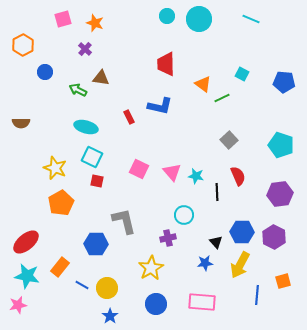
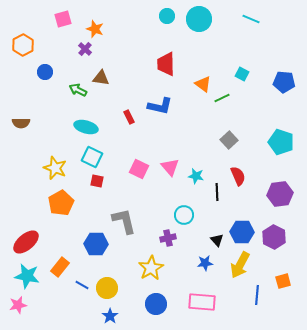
orange star at (95, 23): moved 6 px down
cyan pentagon at (281, 145): moved 3 px up
pink triangle at (172, 172): moved 2 px left, 5 px up
black triangle at (216, 242): moved 1 px right, 2 px up
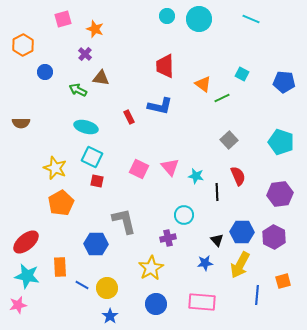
purple cross at (85, 49): moved 5 px down
red trapezoid at (166, 64): moved 1 px left, 2 px down
orange rectangle at (60, 267): rotated 42 degrees counterclockwise
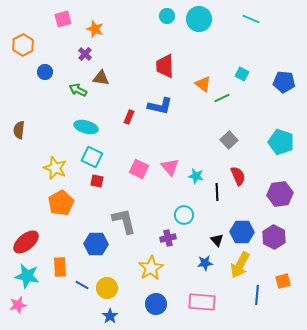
red rectangle at (129, 117): rotated 48 degrees clockwise
brown semicircle at (21, 123): moved 2 px left, 7 px down; rotated 96 degrees clockwise
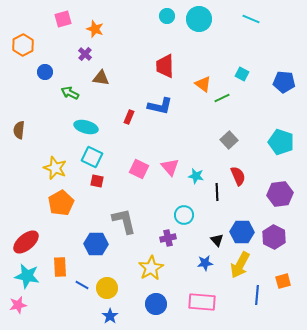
green arrow at (78, 90): moved 8 px left, 3 px down
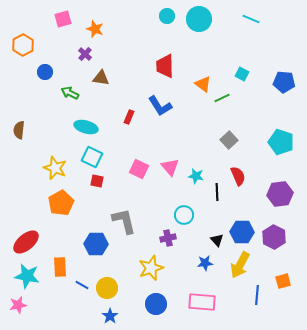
blue L-shape at (160, 106): rotated 45 degrees clockwise
yellow star at (151, 268): rotated 10 degrees clockwise
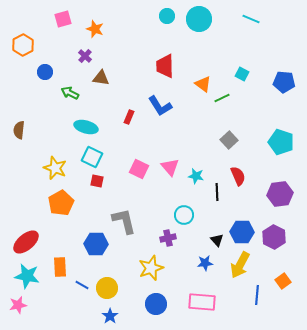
purple cross at (85, 54): moved 2 px down
orange square at (283, 281): rotated 21 degrees counterclockwise
